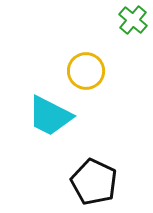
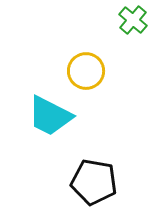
black pentagon: rotated 15 degrees counterclockwise
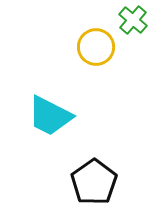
yellow circle: moved 10 px right, 24 px up
black pentagon: rotated 27 degrees clockwise
